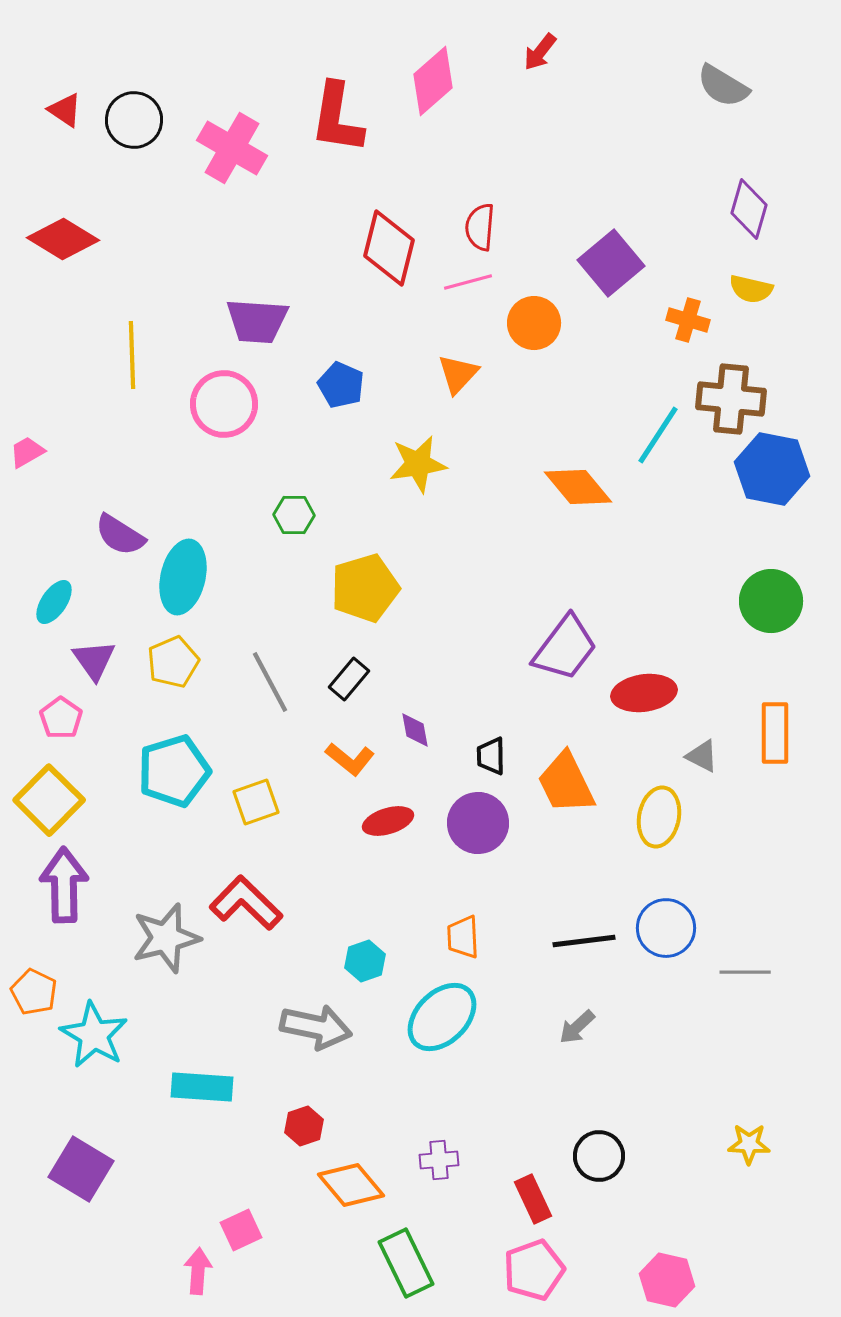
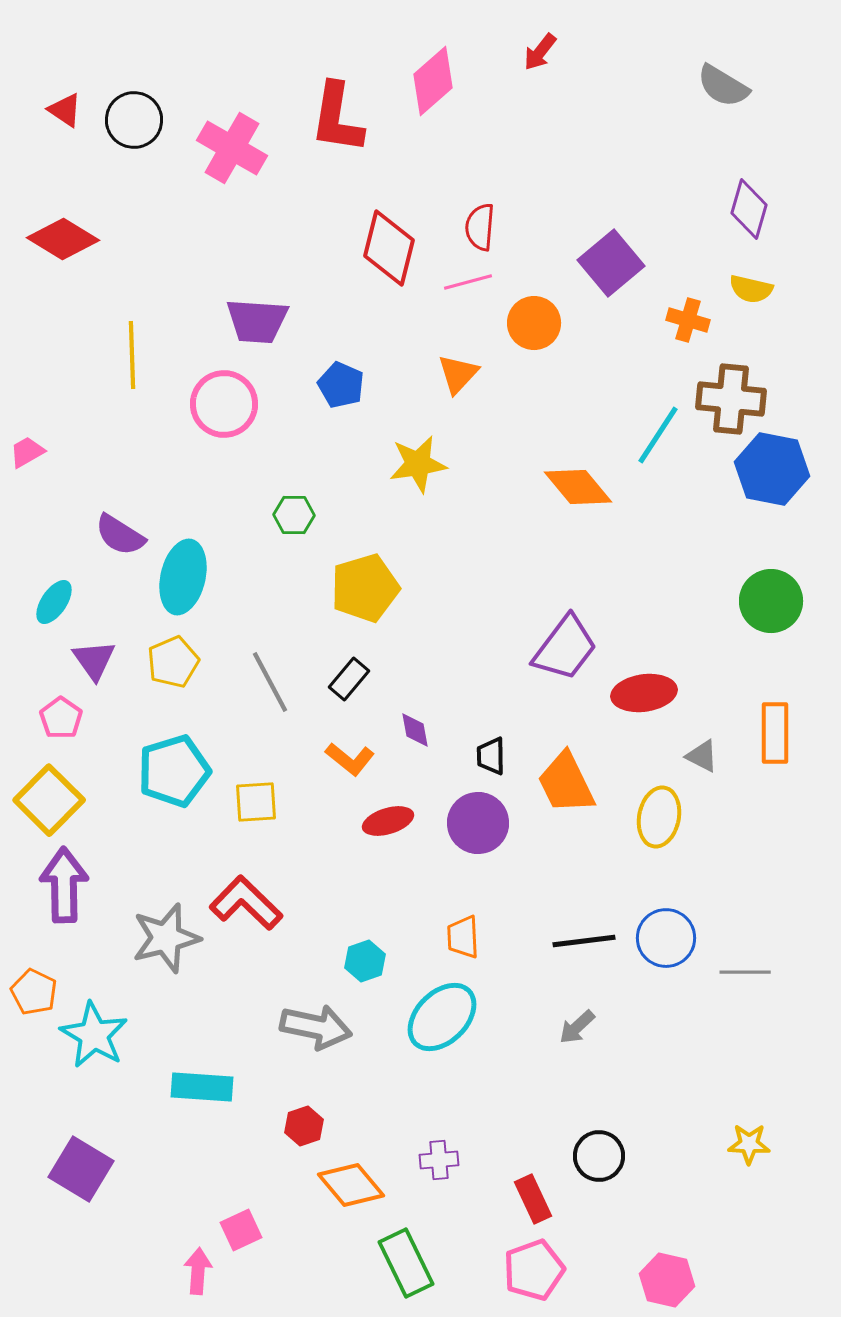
yellow square at (256, 802): rotated 15 degrees clockwise
blue circle at (666, 928): moved 10 px down
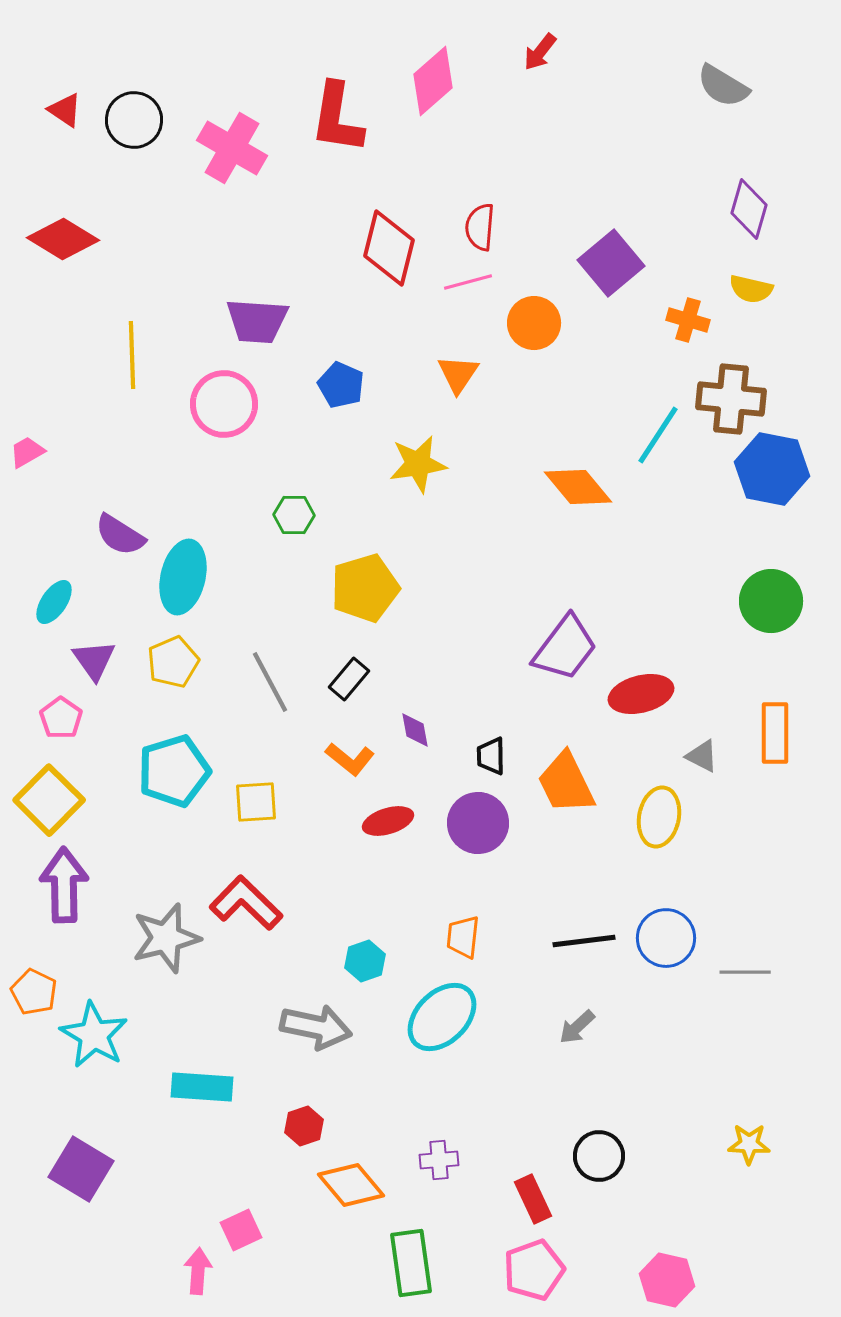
orange triangle at (458, 374): rotated 9 degrees counterclockwise
red ellipse at (644, 693): moved 3 px left, 1 px down; rotated 6 degrees counterclockwise
orange trapezoid at (463, 937): rotated 9 degrees clockwise
green rectangle at (406, 1263): moved 5 px right; rotated 18 degrees clockwise
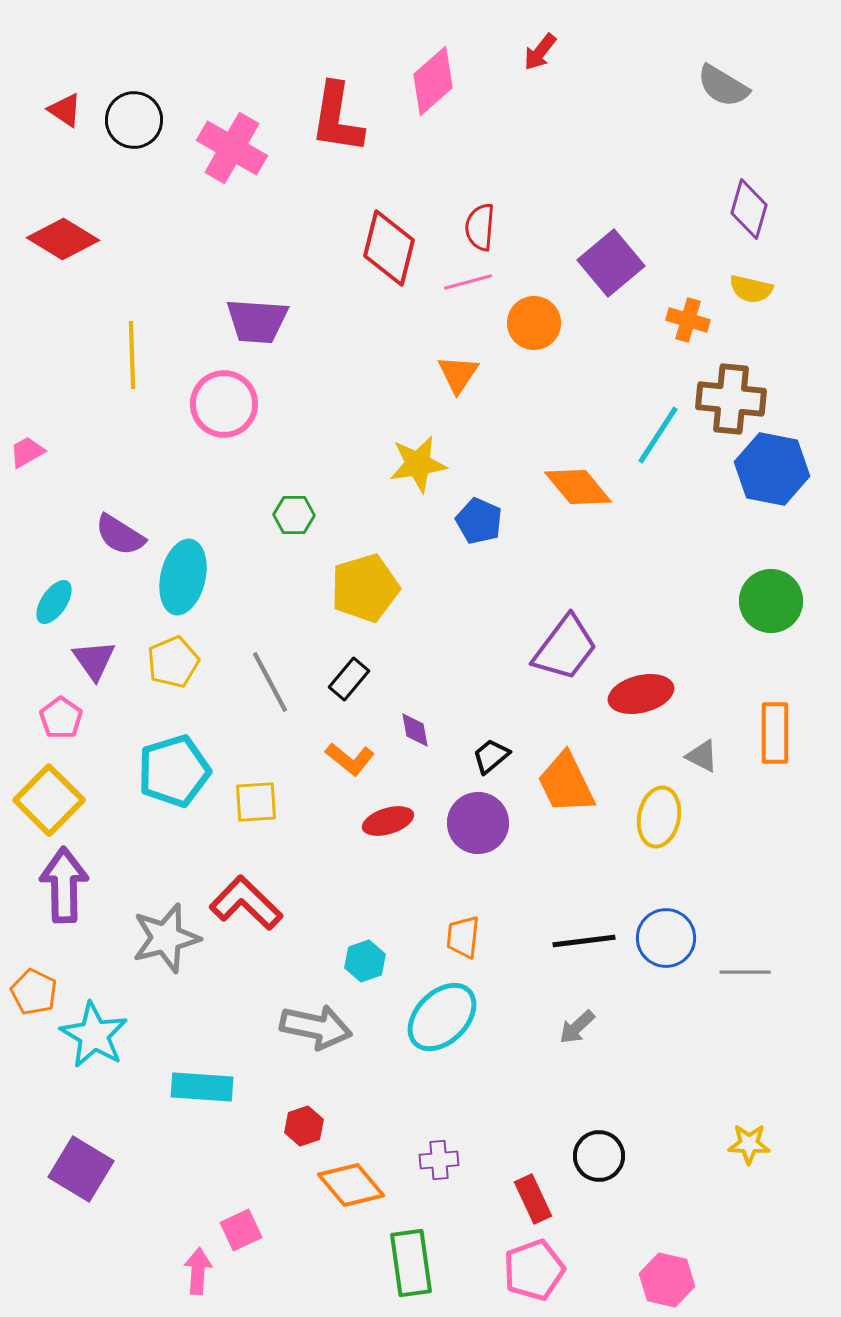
blue pentagon at (341, 385): moved 138 px right, 136 px down
black trapezoid at (491, 756): rotated 51 degrees clockwise
